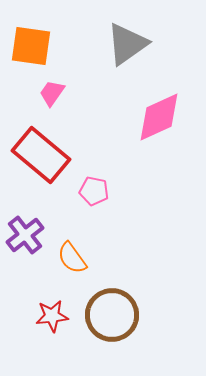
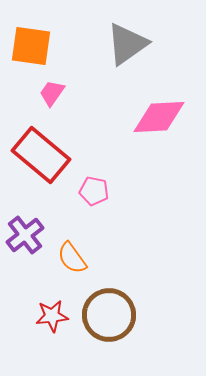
pink diamond: rotated 22 degrees clockwise
brown circle: moved 3 px left
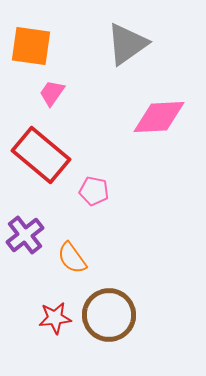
red star: moved 3 px right, 2 px down
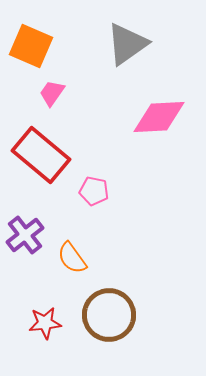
orange square: rotated 15 degrees clockwise
red star: moved 10 px left, 5 px down
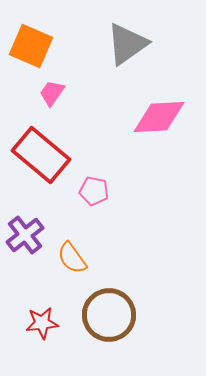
red star: moved 3 px left
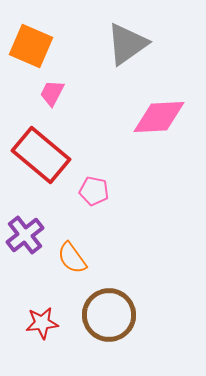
pink trapezoid: rotated 8 degrees counterclockwise
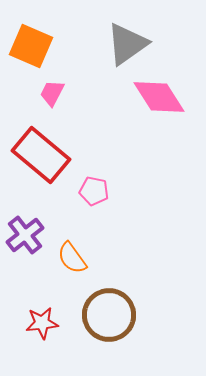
pink diamond: moved 20 px up; rotated 60 degrees clockwise
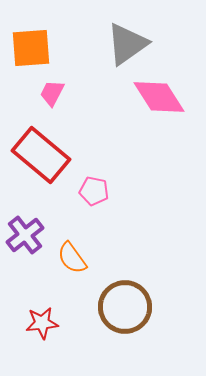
orange square: moved 2 px down; rotated 27 degrees counterclockwise
brown circle: moved 16 px right, 8 px up
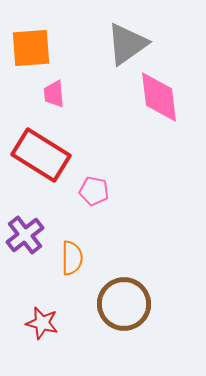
pink trapezoid: moved 2 px right, 1 px down; rotated 32 degrees counterclockwise
pink diamond: rotated 26 degrees clockwise
red rectangle: rotated 8 degrees counterclockwise
orange semicircle: rotated 144 degrees counterclockwise
brown circle: moved 1 px left, 3 px up
red star: rotated 20 degrees clockwise
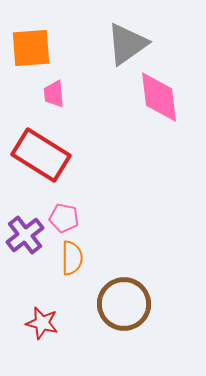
pink pentagon: moved 30 px left, 27 px down
